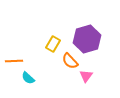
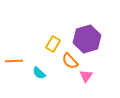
cyan semicircle: moved 11 px right, 5 px up
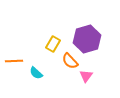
cyan semicircle: moved 3 px left
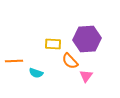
purple hexagon: rotated 12 degrees clockwise
yellow rectangle: rotated 63 degrees clockwise
cyan semicircle: rotated 24 degrees counterclockwise
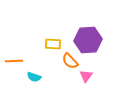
purple hexagon: moved 1 px right, 1 px down
cyan semicircle: moved 2 px left, 4 px down
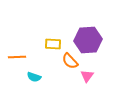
orange line: moved 3 px right, 4 px up
pink triangle: moved 1 px right
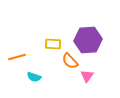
orange line: rotated 12 degrees counterclockwise
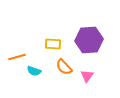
purple hexagon: moved 1 px right
orange semicircle: moved 6 px left, 6 px down
cyan semicircle: moved 6 px up
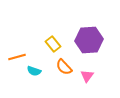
yellow rectangle: rotated 49 degrees clockwise
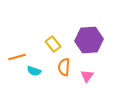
orange semicircle: rotated 48 degrees clockwise
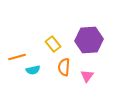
cyan semicircle: moved 1 px left, 1 px up; rotated 32 degrees counterclockwise
